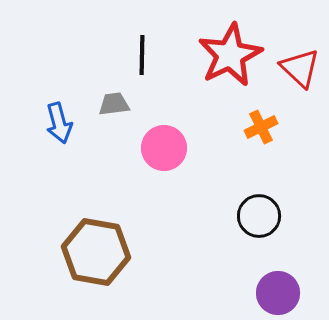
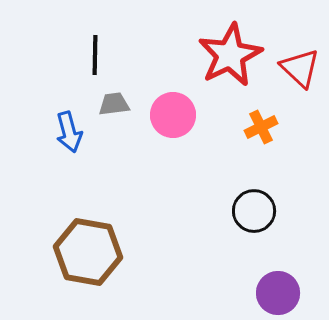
black line: moved 47 px left
blue arrow: moved 10 px right, 9 px down
pink circle: moved 9 px right, 33 px up
black circle: moved 5 px left, 5 px up
brown hexagon: moved 8 px left
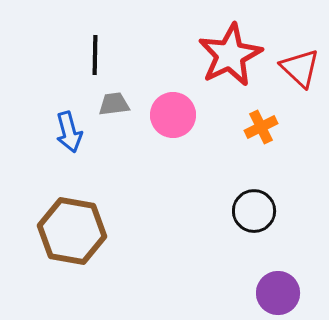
brown hexagon: moved 16 px left, 21 px up
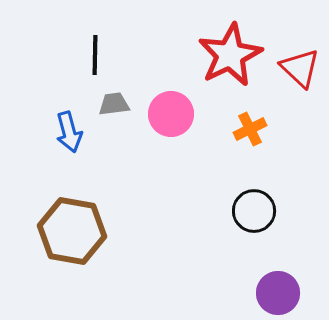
pink circle: moved 2 px left, 1 px up
orange cross: moved 11 px left, 2 px down
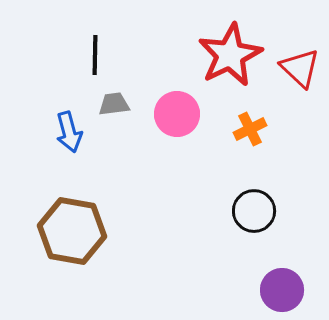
pink circle: moved 6 px right
purple circle: moved 4 px right, 3 px up
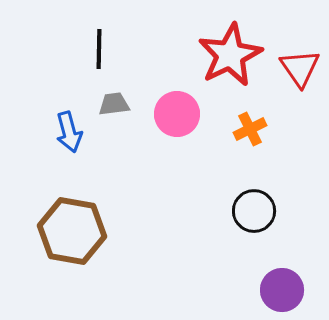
black line: moved 4 px right, 6 px up
red triangle: rotated 12 degrees clockwise
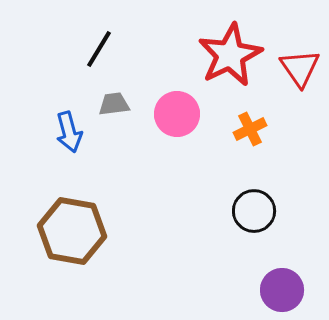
black line: rotated 30 degrees clockwise
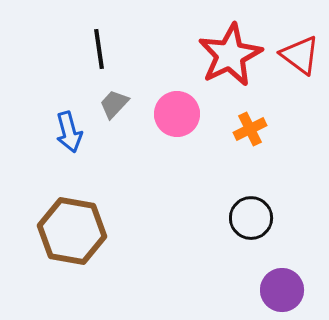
black line: rotated 39 degrees counterclockwise
red triangle: moved 13 px up; rotated 18 degrees counterclockwise
gray trapezoid: rotated 40 degrees counterclockwise
black circle: moved 3 px left, 7 px down
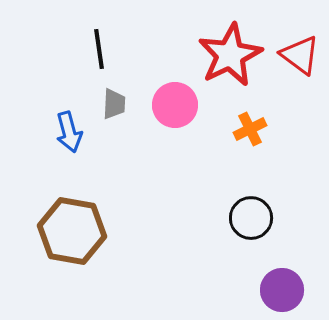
gray trapezoid: rotated 140 degrees clockwise
pink circle: moved 2 px left, 9 px up
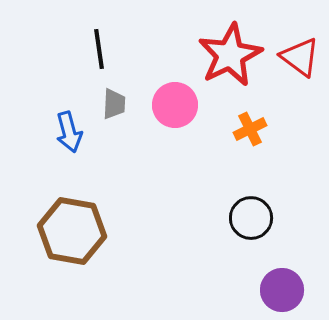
red triangle: moved 2 px down
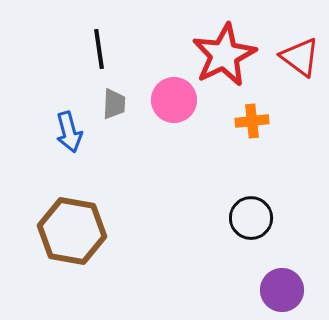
red star: moved 6 px left
pink circle: moved 1 px left, 5 px up
orange cross: moved 2 px right, 8 px up; rotated 20 degrees clockwise
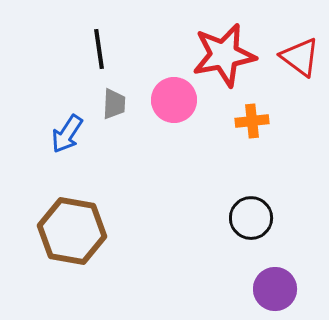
red star: rotated 16 degrees clockwise
blue arrow: moved 2 px left, 2 px down; rotated 48 degrees clockwise
purple circle: moved 7 px left, 1 px up
